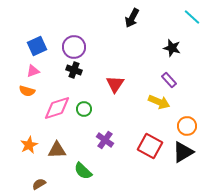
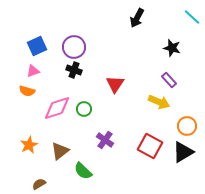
black arrow: moved 5 px right
brown triangle: moved 3 px right, 1 px down; rotated 36 degrees counterclockwise
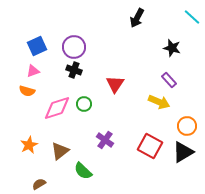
green circle: moved 5 px up
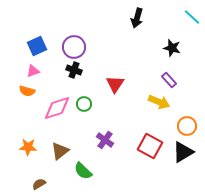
black arrow: rotated 12 degrees counterclockwise
orange star: moved 1 px left, 2 px down; rotated 30 degrees clockwise
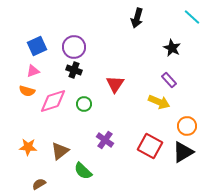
black star: rotated 12 degrees clockwise
pink diamond: moved 4 px left, 7 px up
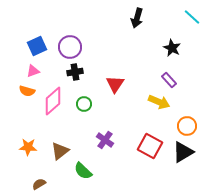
purple circle: moved 4 px left
black cross: moved 1 px right, 2 px down; rotated 28 degrees counterclockwise
pink diamond: rotated 24 degrees counterclockwise
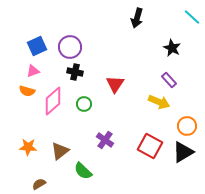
black cross: rotated 21 degrees clockwise
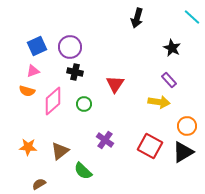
yellow arrow: rotated 15 degrees counterclockwise
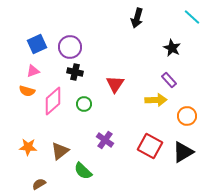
blue square: moved 2 px up
yellow arrow: moved 3 px left, 2 px up; rotated 10 degrees counterclockwise
orange circle: moved 10 px up
